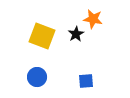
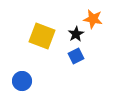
blue circle: moved 15 px left, 4 px down
blue square: moved 10 px left, 25 px up; rotated 21 degrees counterclockwise
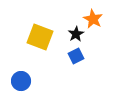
orange star: rotated 18 degrees clockwise
yellow square: moved 2 px left, 1 px down
blue circle: moved 1 px left
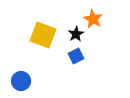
yellow square: moved 3 px right, 2 px up
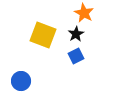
orange star: moved 9 px left, 6 px up
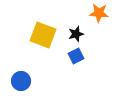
orange star: moved 15 px right; rotated 24 degrees counterclockwise
black star: rotated 14 degrees clockwise
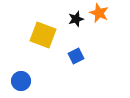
orange star: rotated 18 degrees clockwise
black star: moved 15 px up
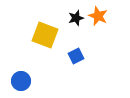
orange star: moved 1 px left, 3 px down
black star: moved 1 px up
yellow square: moved 2 px right
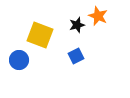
black star: moved 1 px right, 7 px down
yellow square: moved 5 px left
blue circle: moved 2 px left, 21 px up
